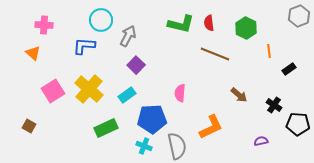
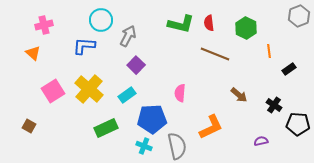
pink cross: rotated 18 degrees counterclockwise
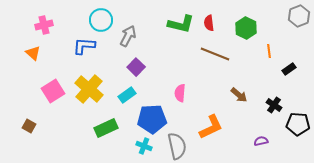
purple square: moved 2 px down
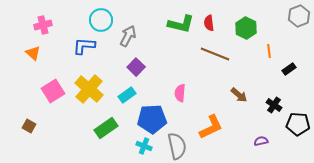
pink cross: moved 1 px left
green rectangle: rotated 10 degrees counterclockwise
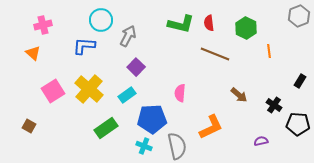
black rectangle: moved 11 px right, 12 px down; rotated 24 degrees counterclockwise
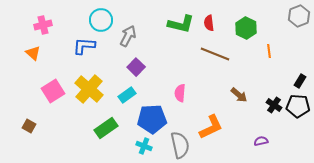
black pentagon: moved 18 px up
gray semicircle: moved 3 px right, 1 px up
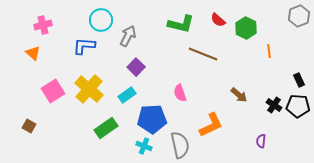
red semicircle: moved 9 px right, 3 px up; rotated 42 degrees counterclockwise
brown line: moved 12 px left
black rectangle: moved 1 px left, 1 px up; rotated 56 degrees counterclockwise
pink semicircle: rotated 24 degrees counterclockwise
orange L-shape: moved 2 px up
purple semicircle: rotated 72 degrees counterclockwise
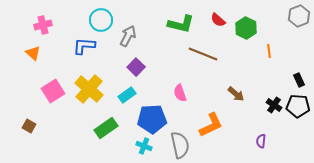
brown arrow: moved 3 px left, 1 px up
